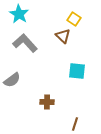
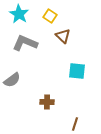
yellow square: moved 24 px left, 3 px up
gray L-shape: rotated 25 degrees counterclockwise
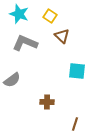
cyan star: rotated 12 degrees counterclockwise
brown triangle: moved 1 px left
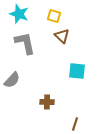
yellow square: moved 4 px right; rotated 16 degrees counterclockwise
gray L-shape: rotated 55 degrees clockwise
gray semicircle: rotated 12 degrees counterclockwise
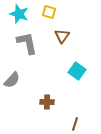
yellow square: moved 5 px left, 4 px up
brown triangle: rotated 21 degrees clockwise
gray L-shape: moved 2 px right
cyan square: rotated 30 degrees clockwise
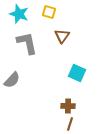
cyan square: moved 2 px down; rotated 12 degrees counterclockwise
brown cross: moved 21 px right, 4 px down
brown line: moved 5 px left
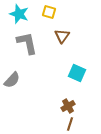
brown cross: rotated 32 degrees counterclockwise
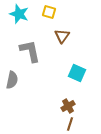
gray L-shape: moved 3 px right, 8 px down
gray semicircle: rotated 30 degrees counterclockwise
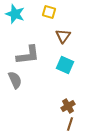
cyan star: moved 4 px left
brown triangle: moved 1 px right
gray L-shape: moved 2 px left, 4 px down; rotated 95 degrees clockwise
cyan square: moved 12 px left, 8 px up
gray semicircle: moved 3 px right; rotated 36 degrees counterclockwise
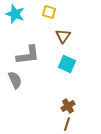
cyan square: moved 2 px right, 1 px up
brown line: moved 3 px left
